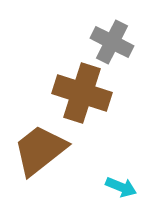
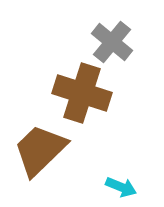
gray cross: rotated 12 degrees clockwise
brown trapezoid: rotated 6 degrees counterclockwise
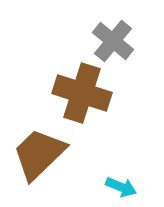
gray cross: moved 1 px right, 1 px up
brown trapezoid: moved 1 px left, 4 px down
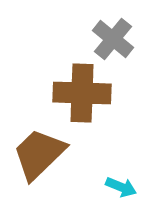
gray cross: moved 2 px up
brown cross: rotated 16 degrees counterclockwise
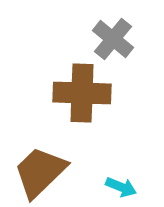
brown trapezoid: moved 1 px right, 18 px down
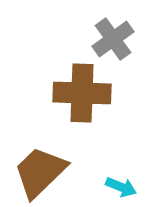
gray cross: rotated 15 degrees clockwise
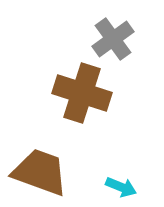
brown cross: rotated 16 degrees clockwise
brown trapezoid: rotated 64 degrees clockwise
